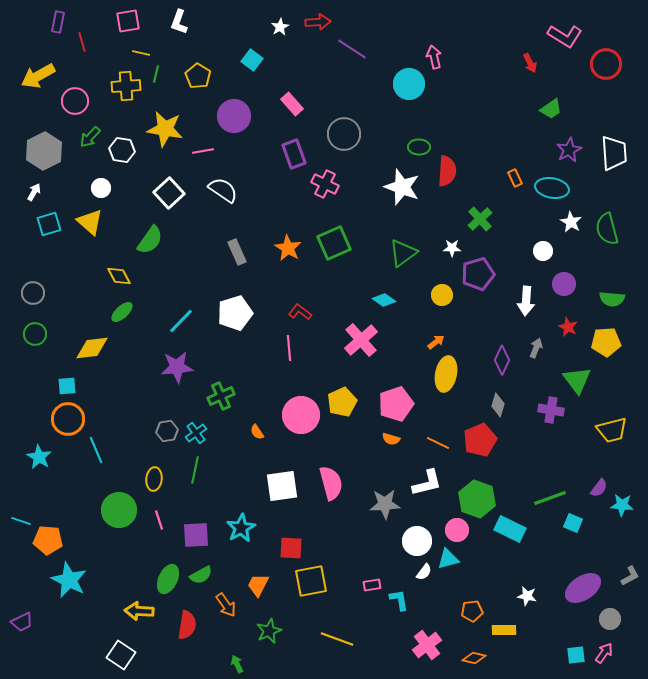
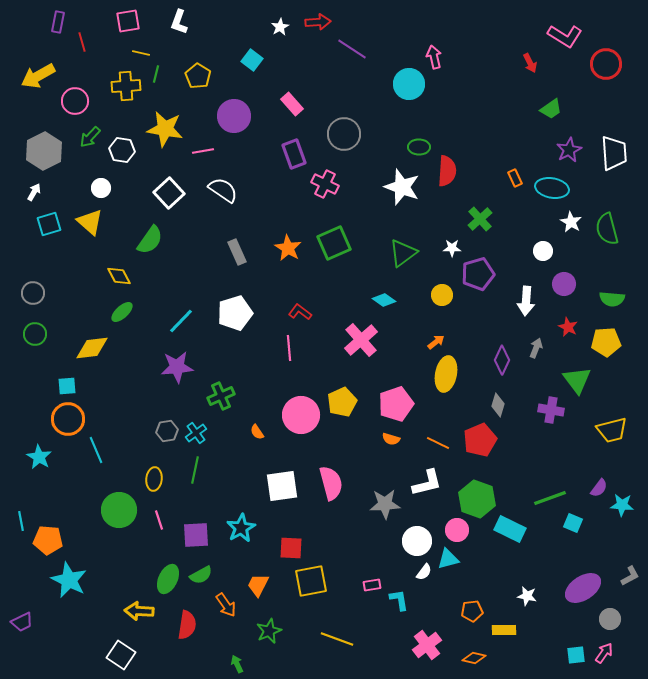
cyan line at (21, 521): rotated 60 degrees clockwise
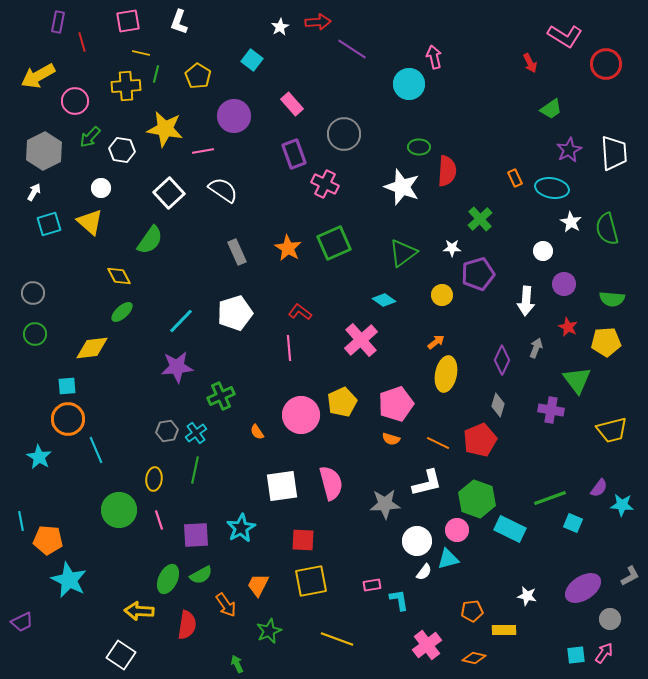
red square at (291, 548): moved 12 px right, 8 px up
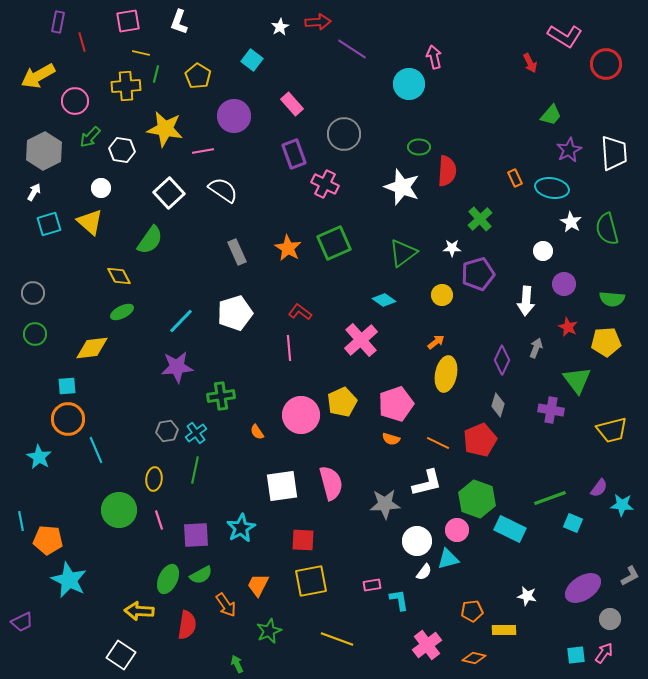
green trapezoid at (551, 109): moved 6 px down; rotated 15 degrees counterclockwise
green ellipse at (122, 312): rotated 15 degrees clockwise
green cross at (221, 396): rotated 16 degrees clockwise
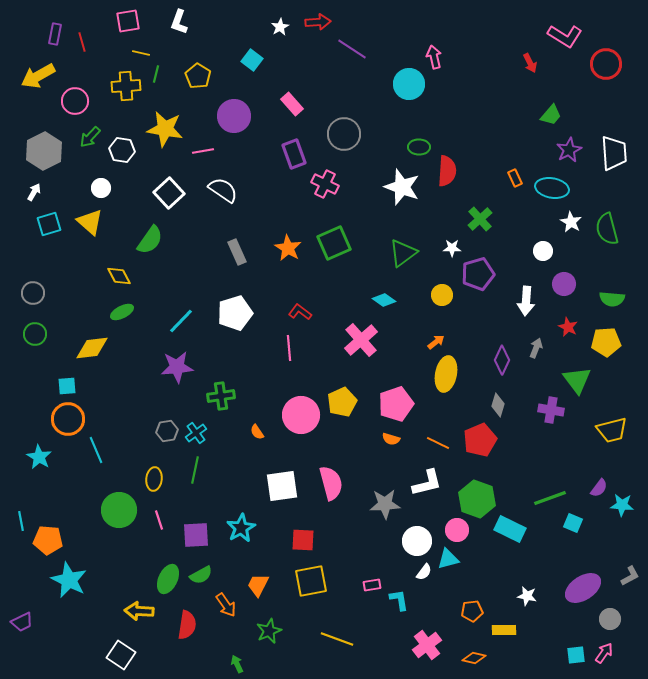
purple rectangle at (58, 22): moved 3 px left, 12 px down
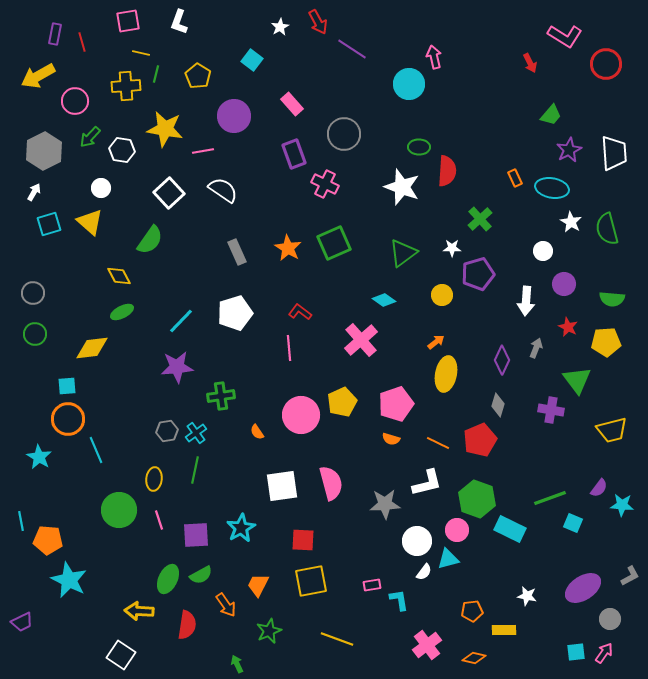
red arrow at (318, 22): rotated 65 degrees clockwise
cyan square at (576, 655): moved 3 px up
